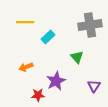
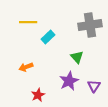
yellow line: moved 3 px right
purple star: moved 13 px right
red star: rotated 24 degrees counterclockwise
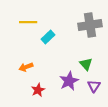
green triangle: moved 9 px right, 7 px down
red star: moved 5 px up
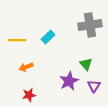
yellow line: moved 11 px left, 18 px down
red star: moved 9 px left, 5 px down; rotated 16 degrees clockwise
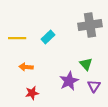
yellow line: moved 2 px up
orange arrow: rotated 24 degrees clockwise
red star: moved 3 px right, 2 px up
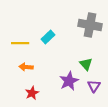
gray cross: rotated 20 degrees clockwise
yellow line: moved 3 px right, 5 px down
red star: rotated 16 degrees counterclockwise
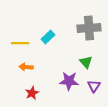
gray cross: moved 1 px left, 3 px down; rotated 15 degrees counterclockwise
green triangle: moved 2 px up
purple star: rotated 30 degrees clockwise
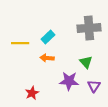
orange arrow: moved 21 px right, 9 px up
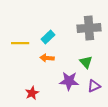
purple triangle: rotated 32 degrees clockwise
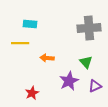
cyan rectangle: moved 18 px left, 13 px up; rotated 48 degrees clockwise
purple star: rotated 30 degrees counterclockwise
purple triangle: moved 1 px right
